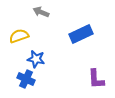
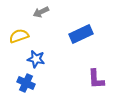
gray arrow: rotated 49 degrees counterclockwise
blue cross: moved 4 px down
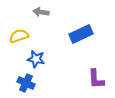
gray arrow: rotated 35 degrees clockwise
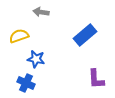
blue rectangle: moved 4 px right, 1 px down; rotated 15 degrees counterclockwise
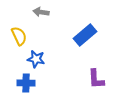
yellow semicircle: rotated 84 degrees clockwise
blue cross: rotated 24 degrees counterclockwise
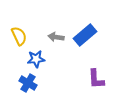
gray arrow: moved 15 px right, 25 px down
blue star: rotated 18 degrees counterclockwise
blue cross: moved 2 px right; rotated 30 degrees clockwise
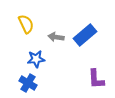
yellow semicircle: moved 7 px right, 12 px up
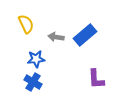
blue cross: moved 5 px right, 1 px up
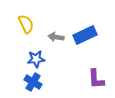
blue rectangle: rotated 15 degrees clockwise
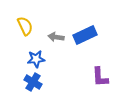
yellow semicircle: moved 1 px left, 2 px down
purple L-shape: moved 4 px right, 2 px up
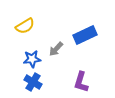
yellow semicircle: rotated 84 degrees clockwise
gray arrow: moved 12 px down; rotated 56 degrees counterclockwise
blue star: moved 4 px left
purple L-shape: moved 19 px left, 5 px down; rotated 20 degrees clockwise
